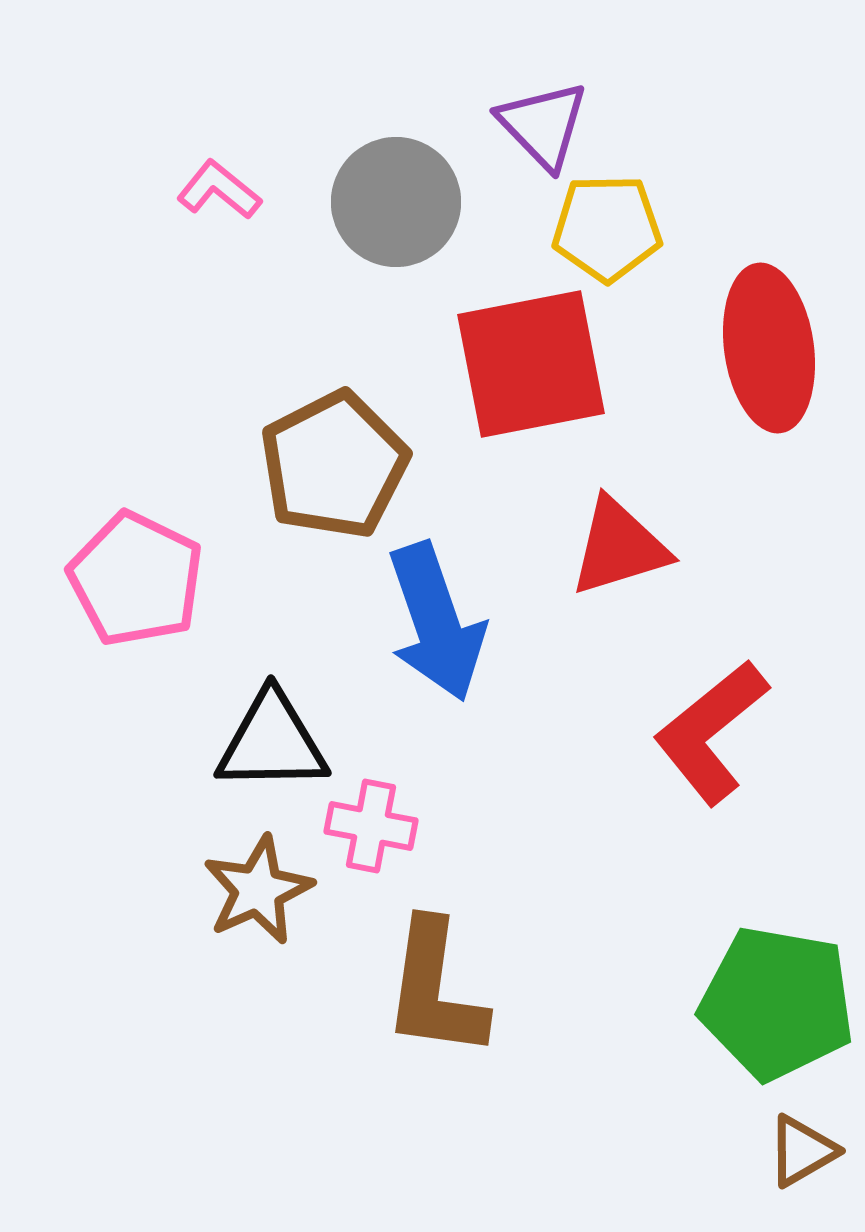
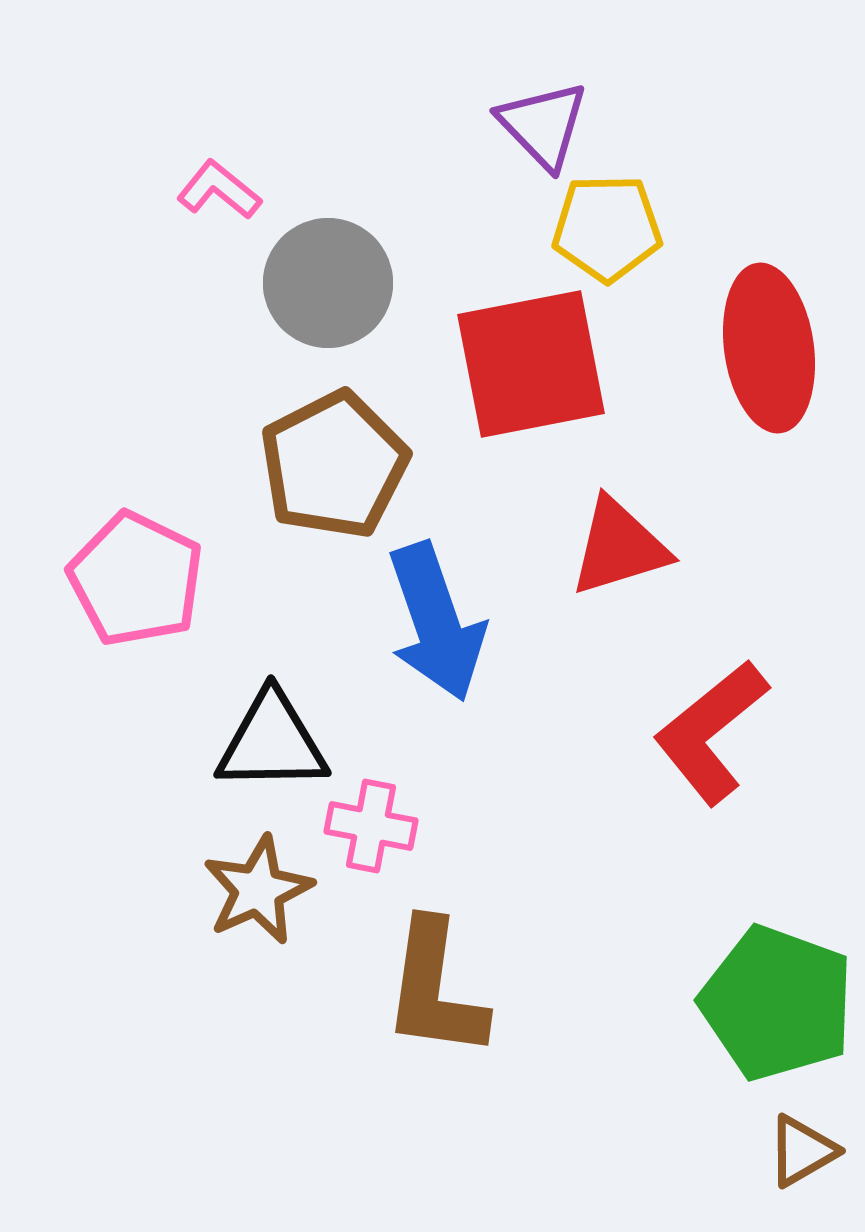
gray circle: moved 68 px left, 81 px down
green pentagon: rotated 10 degrees clockwise
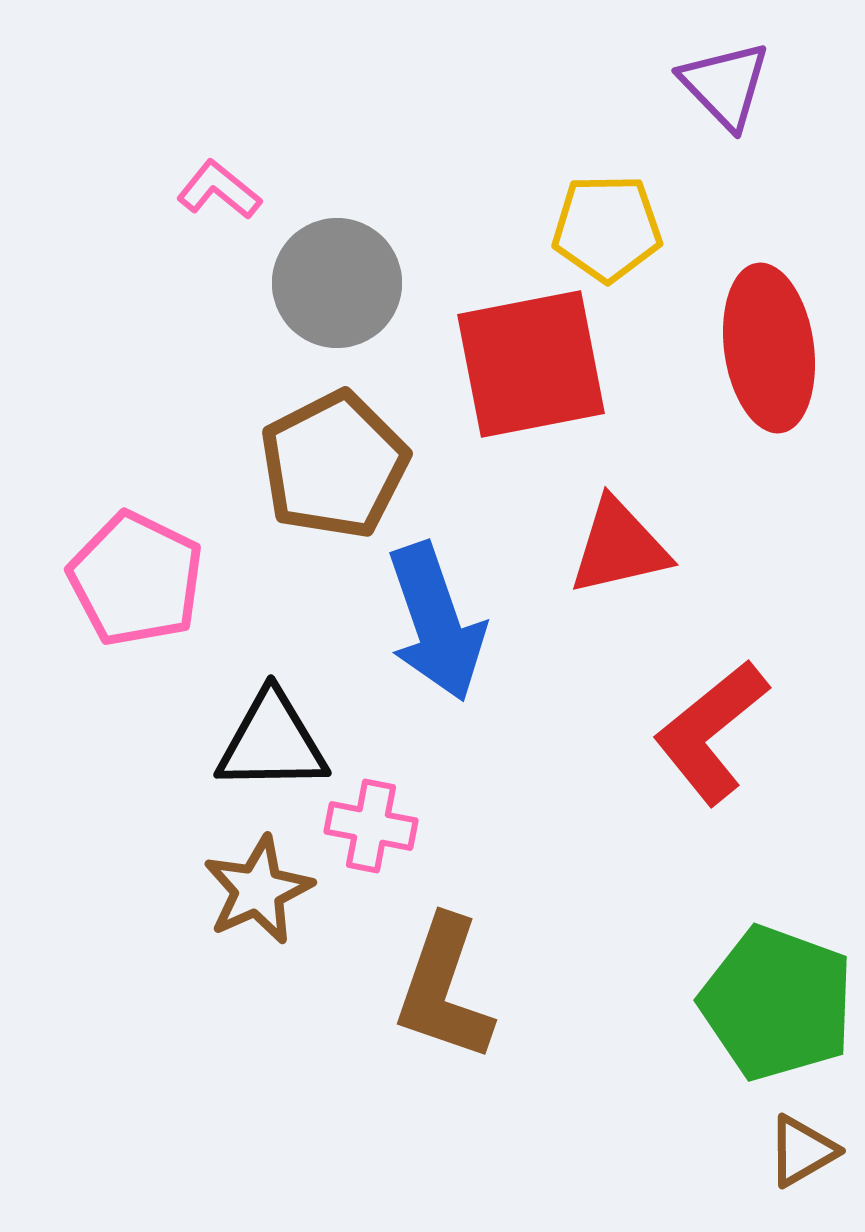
purple triangle: moved 182 px right, 40 px up
gray circle: moved 9 px right
red triangle: rotated 4 degrees clockwise
brown L-shape: moved 9 px right; rotated 11 degrees clockwise
